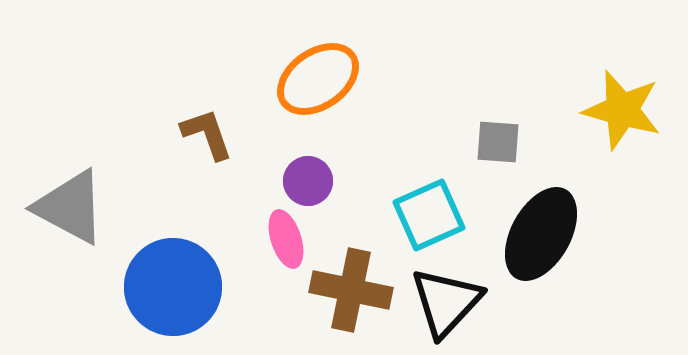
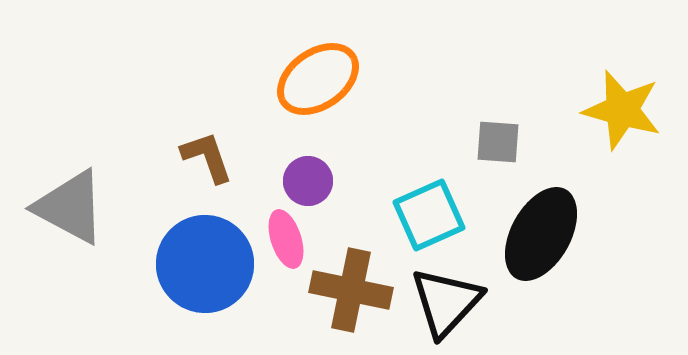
brown L-shape: moved 23 px down
blue circle: moved 32 px right, 23 px up
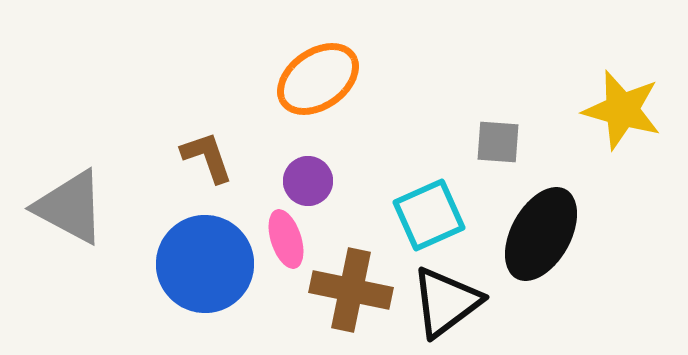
black triangle: rotated 10 degrees clockwise
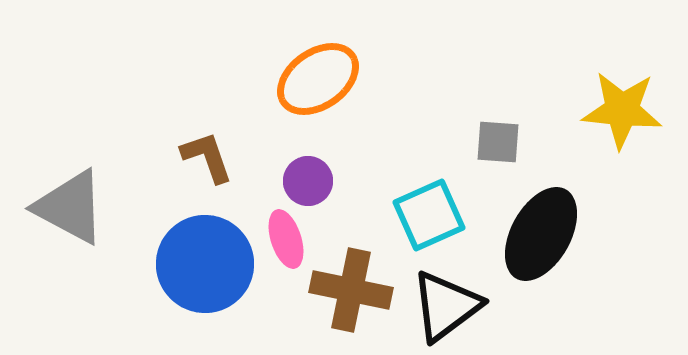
yellow star: rotated 10 degrees counterclockwise
black triangle: moved 4 px down
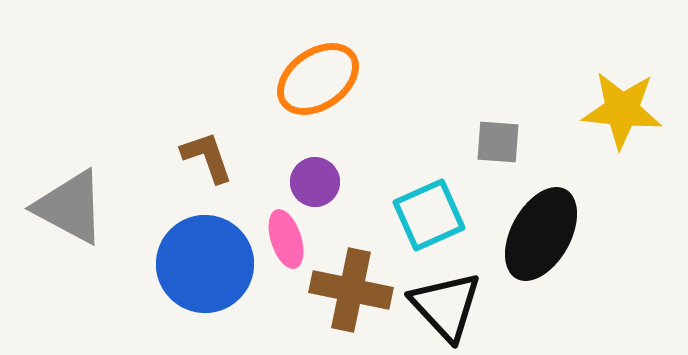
purple circle: moved 7 px right, 1 px down
black triangle: rotated 36 degrees counterclockwise
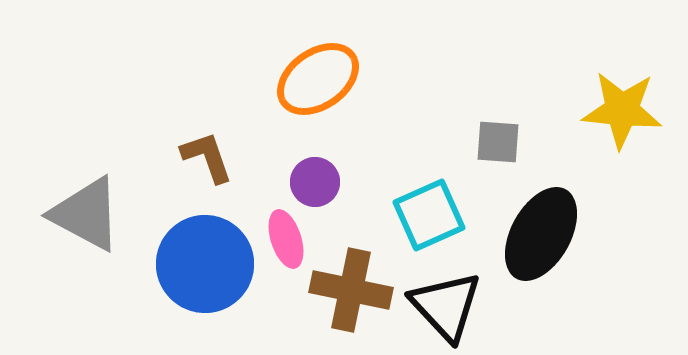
gray triangle: moved 16 px right, 7 px down
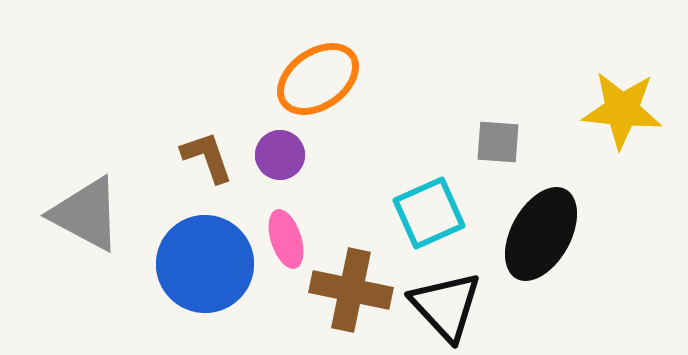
purple circle: moved 35 px left, 27 px up
cyan square: moved 2 px up
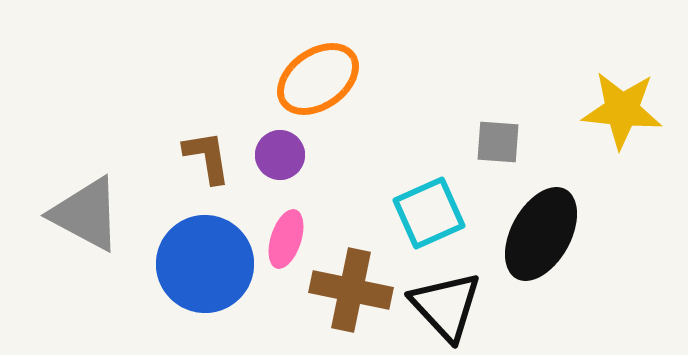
brown L-shape: rotated 10 degrees clockwise
pink ellipse: rotated 36 degrees clockwise
